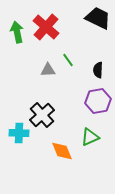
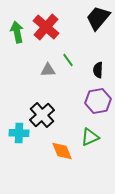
black trapezoid: rotated 76 degrees counterclockwise
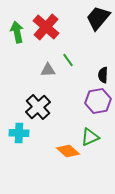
black semicircle: moved 5 px right, 5 px down
black cross: moved 4 px left, 8 px up
orange diamond: moved 6 px right; rotated 25 degrees counterclockwise
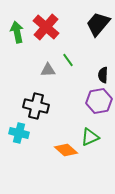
black trapezoid: moved 6 px down
purple hexagon: moved 1 px right
black cross: moved 2 px left, 1 px up; rotated 35 degrees counterclockwise
cyan cross: rotated 12 degrees clockwise
orange diamond: moved 2 px left, 1 px up
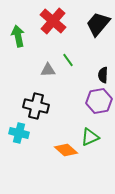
red cross: moved 7 px right, 6 px up
green arrow: moved 1 px right, 4 px down
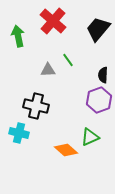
black trapezoid: moved 5 px down
purple hexagon: moved 1 px up; rotated 10 degrees counterclockwise
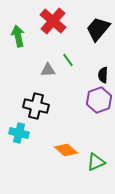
green triangle: moved 6 px right, 25 px down
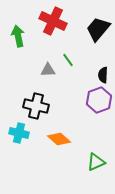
red cross: rotated 16 degrees counterclockwise
orange diamond: moved 7 px left, 11 px up
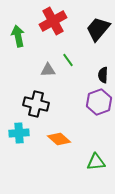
red cross: rotated 36 degrees clockwise
purple hexagon: moved 2 px down
black cross: moved 2 px up
cyan cross: rotated 18 degrees counterclockwise
green triangle: rotated 18 degrees clockwise
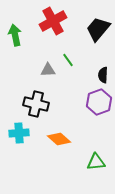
green arrow: moved 3 px left, 1 px up
